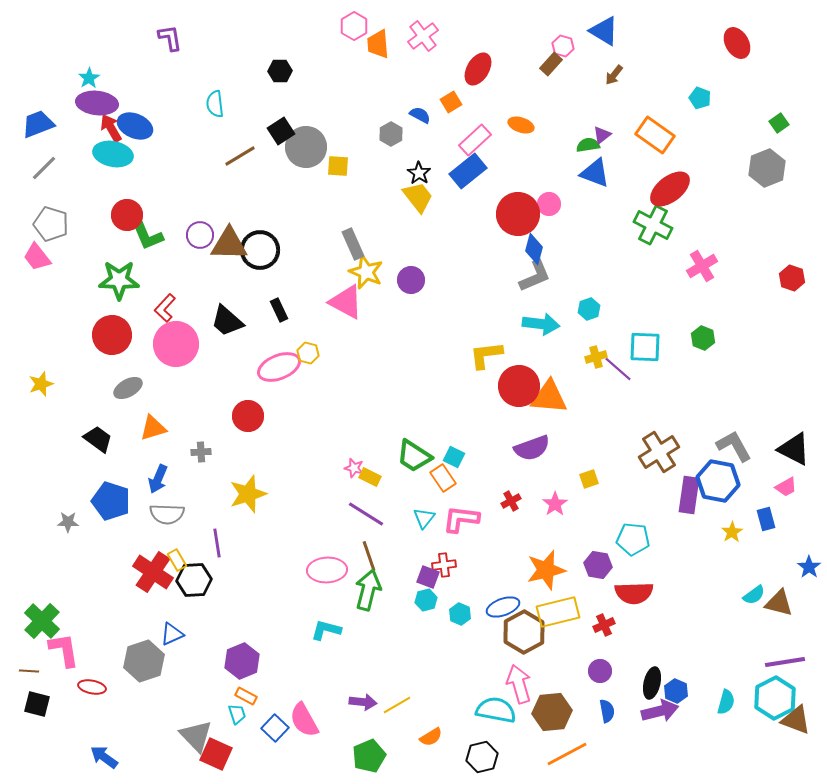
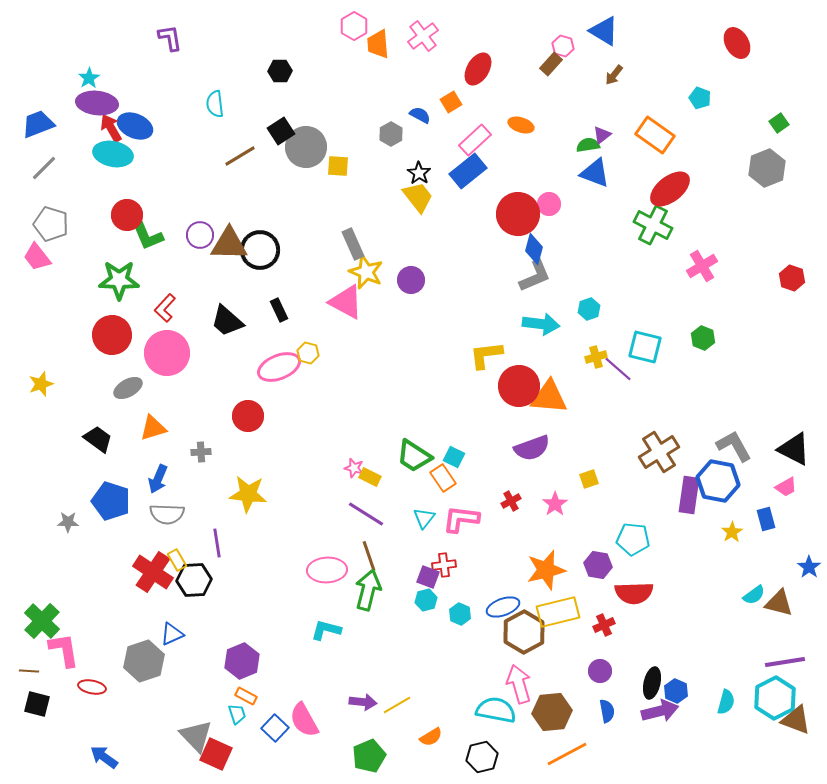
pink circle at (176, 344): moved 9 px left, 9 px down
cyan square at (645, 347): rotated 12 degrees clockwise
yellow star at (248, 494): rotated 24 degrees clockwise
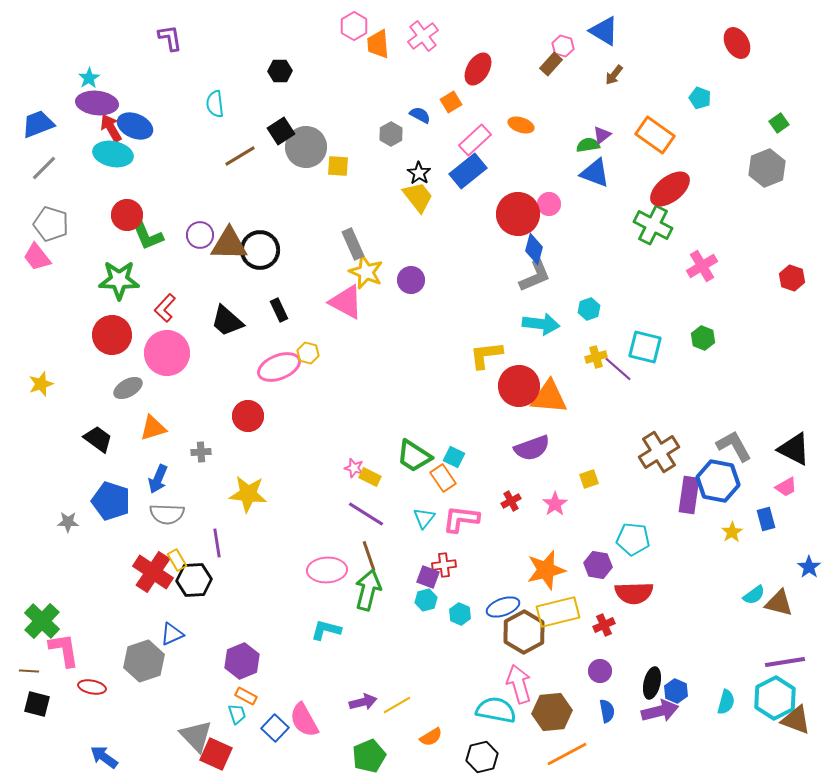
purple arrow at (363, 702): rotated 20 degrees counterclockwise
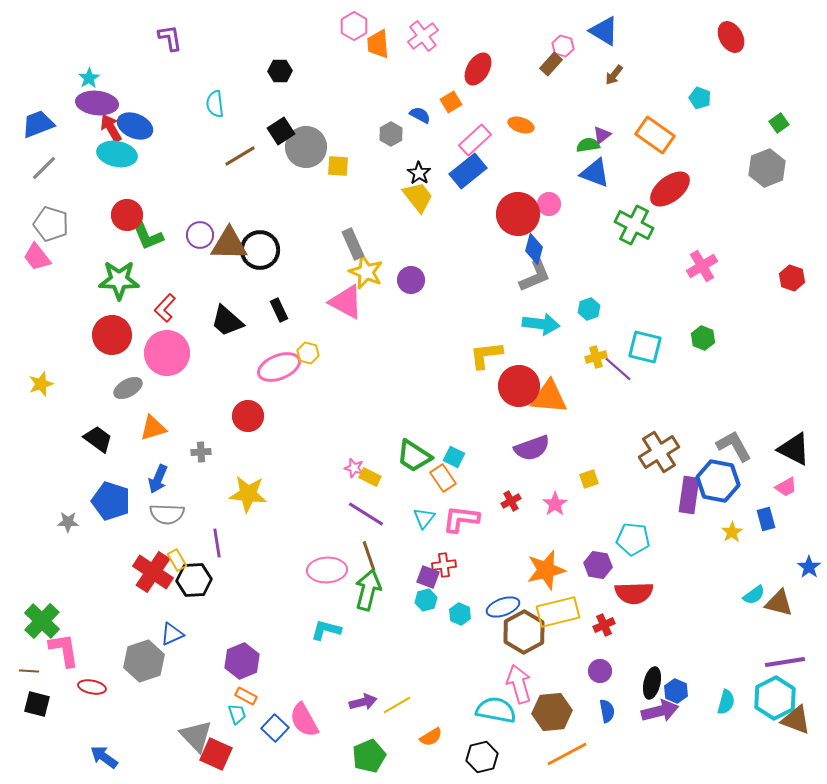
red ellipse at (737, 43): moved 6 px left, 6 px up
cyan ellipse at (113, 154): moved 4 px right
green cross at (653, 225): moved 19 px left
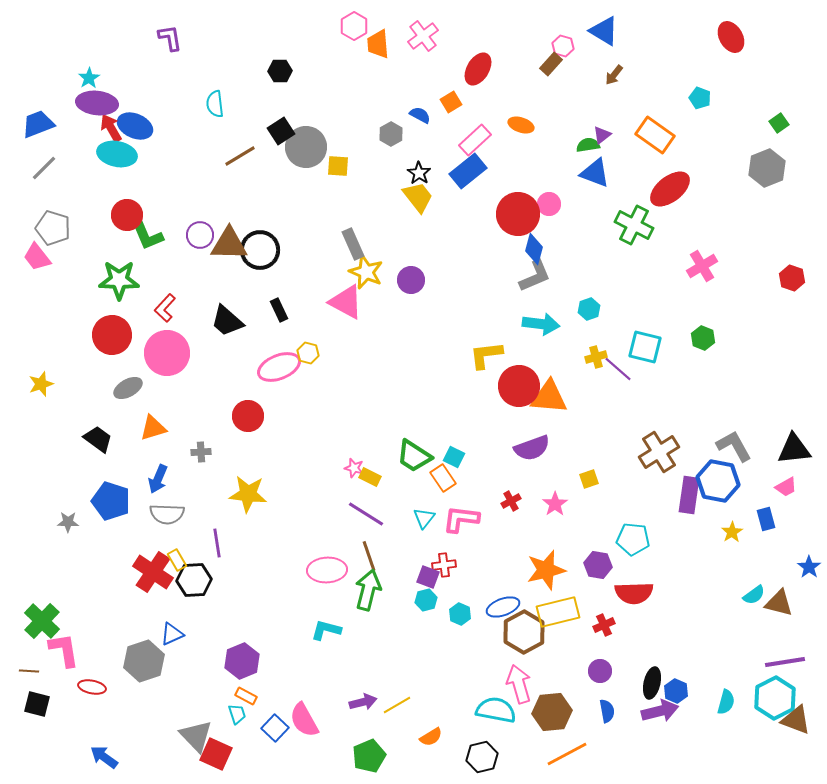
gray pentagon at (51, 224): moved 2 px right, 4 px down
black triangle at (794, 449): rotated 33 degrees counterclockwise
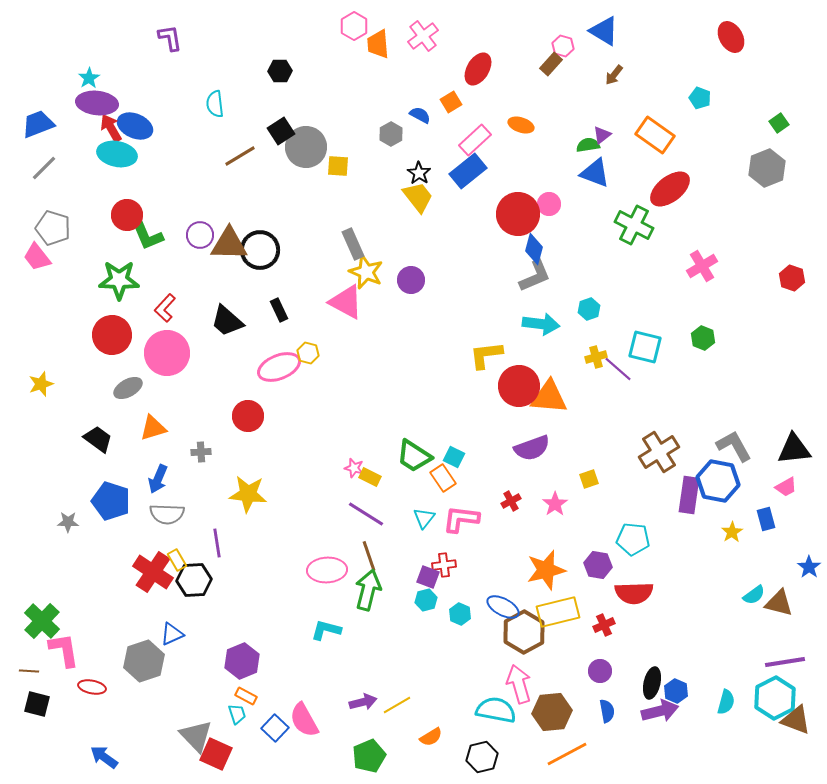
blue ellipse at (503, 607): rotated 48 degrees clockwise
